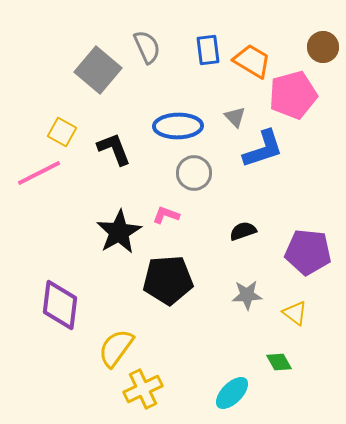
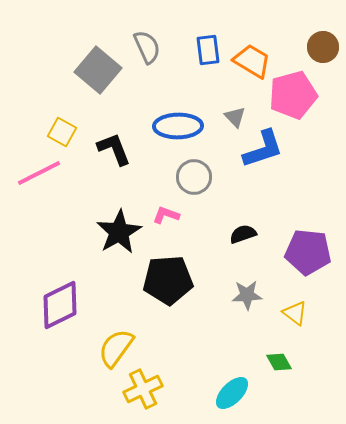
gray circle: moved 4 px down
black semicircle: moved 3 px down
purple diamond: rotated 57 degrees clockwise
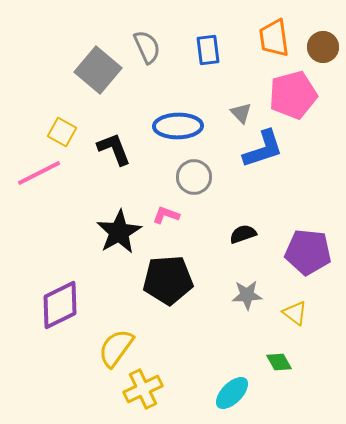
orange trapezoid: moved 22 px right, 23 px up; rotated 129 degrees counterclockwise
gray triangle: moved 6 px right, 4 px up
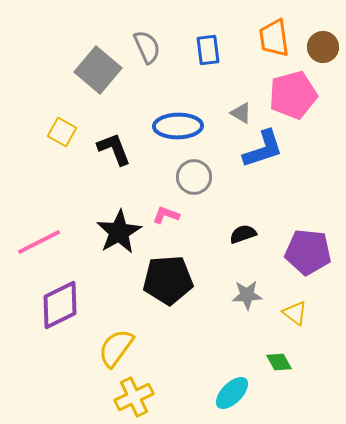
gray triangle: rotated 15 degrees counterclockwise
pink line: moved 69 px down
yellow cross: moved 9 px left, 8 px down
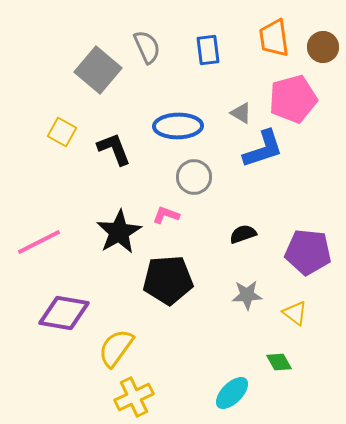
pink pentagon: moved 4 px down
purple diamond: moved 4 px right, 8 px down; rotated 36 degrees clockwise
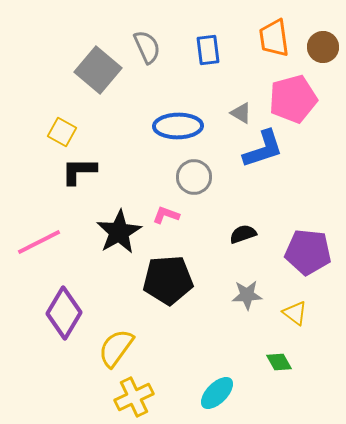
black L-shape: moved 35 px left, 22 px down; rotated 69 degrees counterclockwise
purple diamond: rotated 69 degrees counterclockwise
cyan ellipse: moved 15 px left
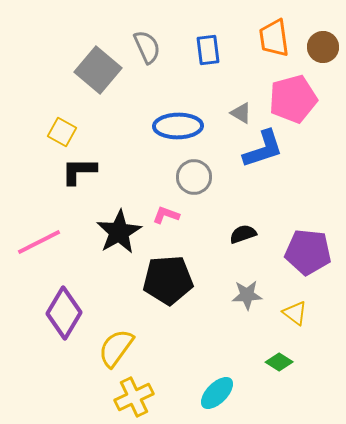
green diamond: rotated 28 degrees counterclockwise
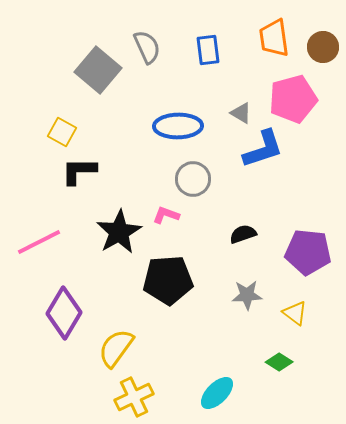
gray circle: moved 1 px left, 2 px down
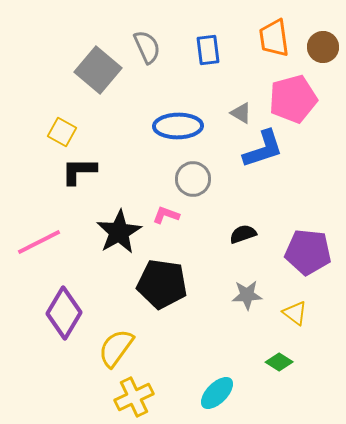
black pentagon: moved 6 px left, 4 px down; rotated 12 degrees clockwise
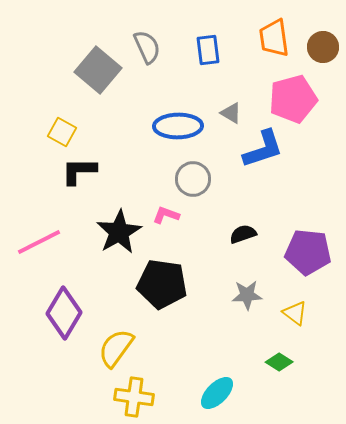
gray triangle: moved 10 px left
yellow cross: rotated 33 degrees clockwise
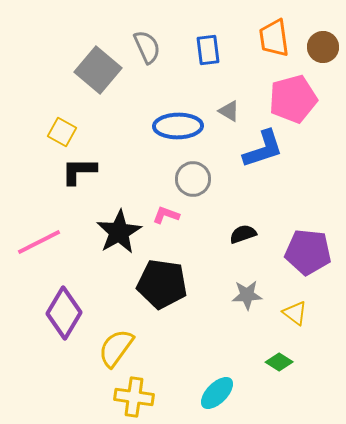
gray triangle: moved 2 px left, 2 px up
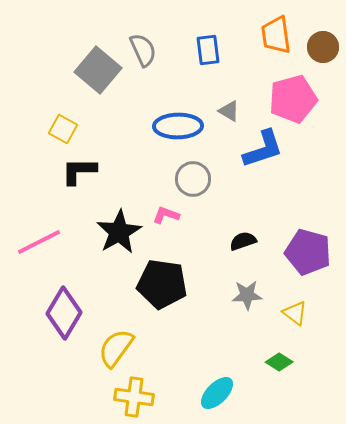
orange trapezoid: moved 2 px right, 3 px up
gray semicircle: moved 4 px left, 3 px down
yellow square: moved 1 px right, 3 px up
black semicircle: moved 7 px down
purple pentagon: rotated 9 degrees clockwise
